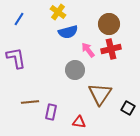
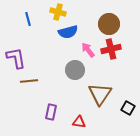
yellow cross: rotated 21 degrees counterclockwise
blue line: moved 9 px right; rotated 48 degrees counterclockwise
brown line: moved 1 px left, 21 px up
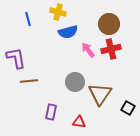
gray circle: moved 12 px down
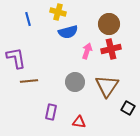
pink arrow: moved 1 px left, 1 px down; rotated 56 degrees clockwise
brown triangle: moved 7 px right, 8 px up
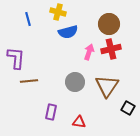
pink arrow: moved 2 px right, 1 px down
purple L-shape: rotated 15 degrees clockwise
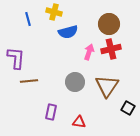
yellow cross: moved 4 px left
